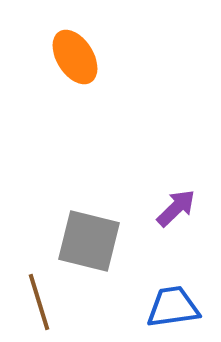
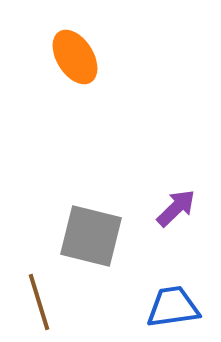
gray square: moved 2 px right, 5 px up
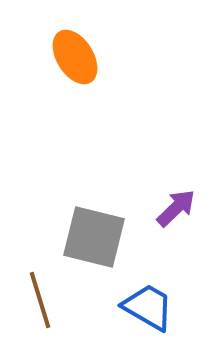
gray square: moved 3 px right, 1 px down
brown line: moved 1 px right, 2 px up
blue trapezoid: moved 25 px left; rotated 38 degrees clockwise
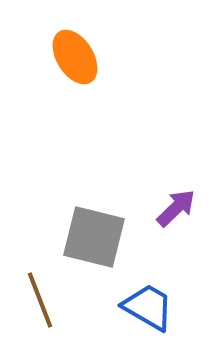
brown line: rotated 4 degrees counterclockwise
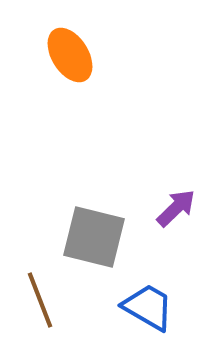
orange ellipse: moved 5 px left, 2 px up
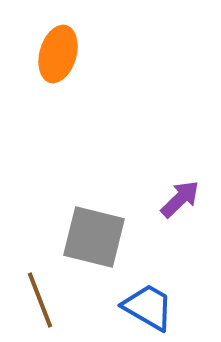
orange ellipse: moved 12 px left, 1 px up; rotated 48 degrees clockwise
purple arrow: moved 4 px right, 9 px up
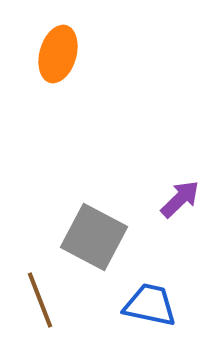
gray square: rotated 14 degrees clockwise
blue trapezoid: moved 2 px right, 2 px up; rotated 18 degrees counterclockwise
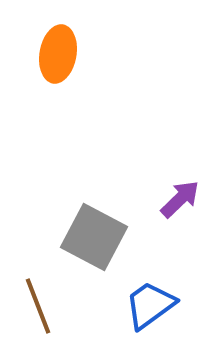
orange ellipse: rotated 6 degrees counterclockwise
brown line: moved 2 px left, 6 px down
blue trapezoid: rotated 48 degrees counterclockwise
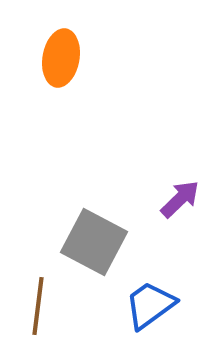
orange ellipse: moved 3 px right, 4 px down
gray square: moved 5 px down
brown line: rotated 28 degrees clockwise
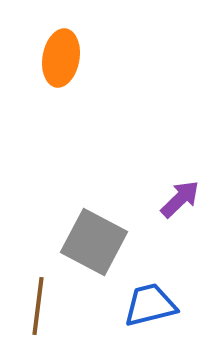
blue trapezoid: rotated 22 degrees clockwise
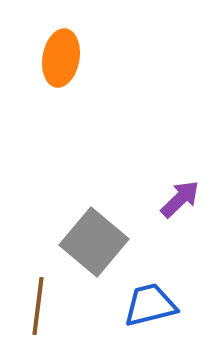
gray square: rotated 12 degrees clockwise
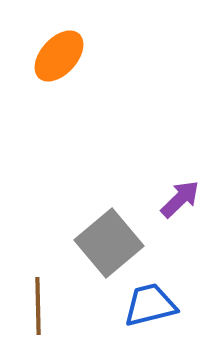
orange ellipse: moved 2 px left, 2 px up; rotated 32 degrees clockwise
gray square: moved 15 px right, 1 px down; rotated 10 degrees clockwise
brown line: rotated 8 degrees counterclockwise
